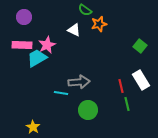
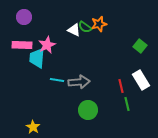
green semicircle: moved 17 px down
cyan trapezoid: rotated 55 degrees counterclockwise
cyan line: moved 4 px left, 13 px up
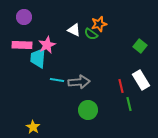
green semicircle: moved 6 px right, 7 px down
cyan trapezoid: moved 1 px right
green line: moved 2 px right
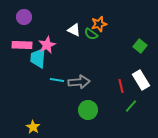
green line: moved 2 px right, 2 px down; rotated 56 degrees clockwise
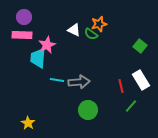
pink rectangle: moved 10 px up
yellow star: moved 5 px left, 4 px up
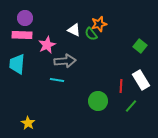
purple circle: moved 1 px right, 1 px down
green semicircle: rotated 16 degrees clockwise
cyan trapezoid: moved 21 px left, 6 px down
gray arrow: moved 14 px left, 21 px up
red line: rotated 16 degrees clockwise
green circle: moved 10 px right, 9 px up
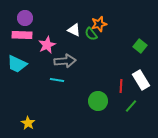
cyan trapezoid: rotated 70 degrees counterclockwise
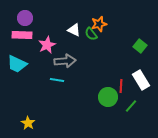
green circle: moved 10 px right, 4 px up
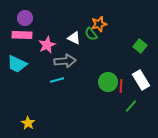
white triangle: moved 8 px down
cyan line: rotated 24 degrees counterclockwise
green circle: moved 15 px up
